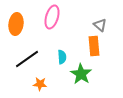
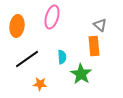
orange ellipse: moved 1 px right, 2 px down
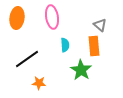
pink ellipse: rotated 25 degrees counterclockwise
orange ellipse: moved 8 px up
cyan semicircle: moved 3 px right, 12 px up
green star: moved 4 px up
orange star: moved 1 px left, 1 px up
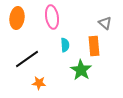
gray triangle: moved 5 px right, 2 px up
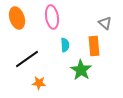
orange ellipse: rotated 25 degrees counterclockwise
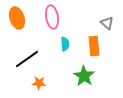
gray triangle: moved 2 px right
cyan semicircle: moved 1 px up
green star: moved 3 px right, 6 px down
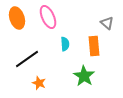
pink ellipse: moved 4 px left; rotated 15 degrees counterclockwise
orange star: rotated 16 degrees clockwise
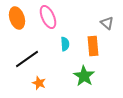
orange rectangle: moved 1 px left
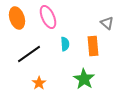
black line: moved 2 px right, 5 px up
green star: moved 3 px down
orange star: rotated 16 degrees clockwise
